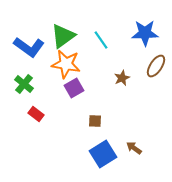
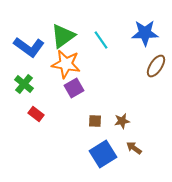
brown star: moved 43 px down; rotated 14 degrees clockwise
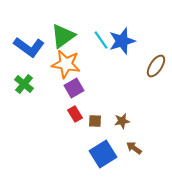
blue star: moved 23 px left, 8 px down; rotated 16 degrees counterclockwise
red rectangle: moved 39 px right; rotated 21 degrees clockwise
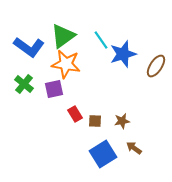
blue star: moved 1 px right, 13 px down
purple square: moved 20 px left, 1 px down; rotated 18 degrees clockwise
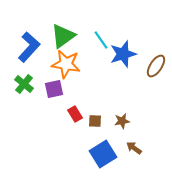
blue L-shape: rotated 84 degrees counterclockwise
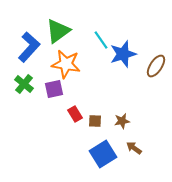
green triangle: moved 5 px left, 5 px up
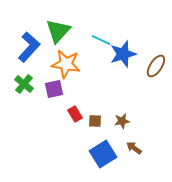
green triangle: rotated 12 degrees counterclockwise
cyan line: rotated 30 degrees counterclockwise
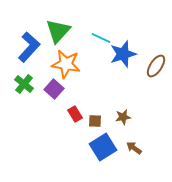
cyan line: moved 2 px up
purple square: rotated 36 degrees counterclockwise
brown star: moved 1 px right, 4 px up
blue square: moved 7 px up
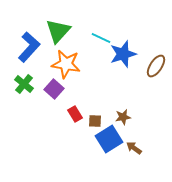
blue square: moved 6 px right, 8 px up
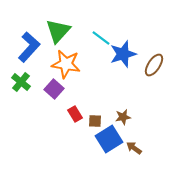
cyan line: rotated 12 degrees clockwise
brown ellipse: moved 2 px left, 1 px up
green cross: moved 3 px left, 2 px up
